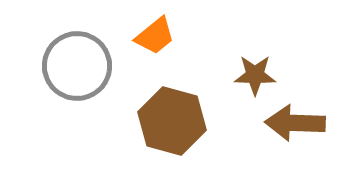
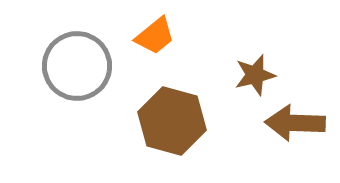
brown star: rotated 15 degrees counterclockwise
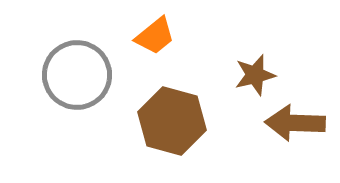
gray circle: moved 9 px down
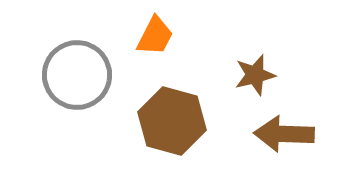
orange trapezoid: rotated 24 degrees counterclockwise
brown arrow: moved 11 px left, 11 px down
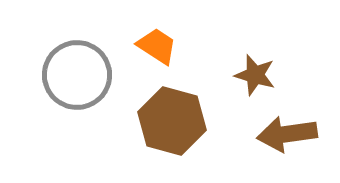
orange trapezoid: moved 2 px right, 10 px down; rotated 84 degrees counterclockwise
brown star: rotated 30 degrees clockwise
brown arrow: moved 3 px right; rotated 10 degrees counterclockwise
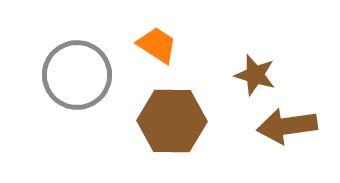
orange trapezoid: moved 1 px up
brown hexagon: rotated 14 degrees counterclockwise
brown arrow: moved 8 px up
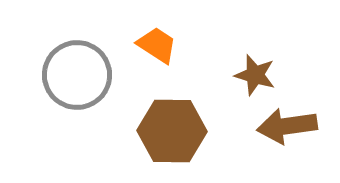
brown hexagon: moved 10 px down
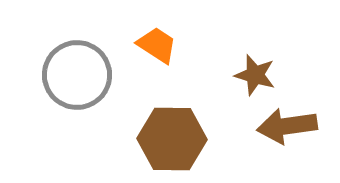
brown hexagon: moved 8 px down
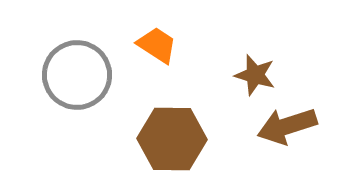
brown arrow: rotated 10 degrees counterclockwise
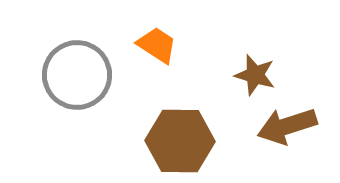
brown hexagon: moved 8 px right, 2 px down
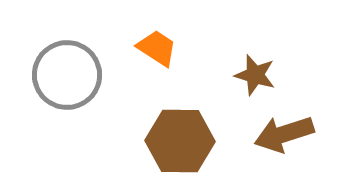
orange trapezoid: moved 3 px down
gray circle: moved 10 px left
brown arrow: moved 3 px left, 8 px down
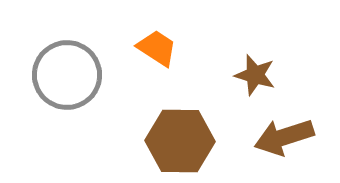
brown arrow: moved 3 px down
